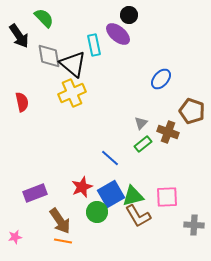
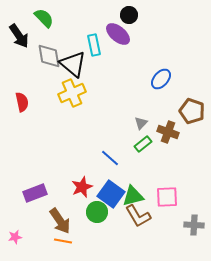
blue square: rotated 24 degrees counterclockwise
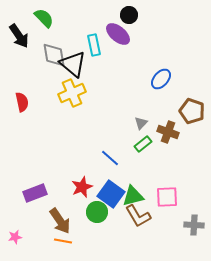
gray diamond: moved 5 px right, 1 px up
